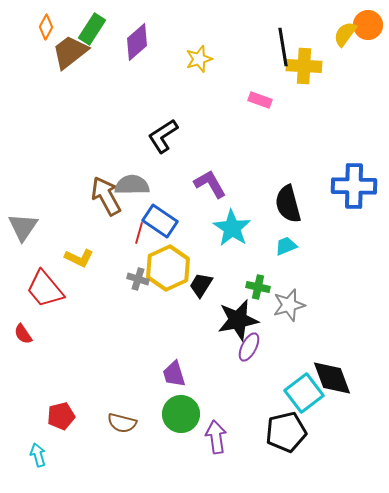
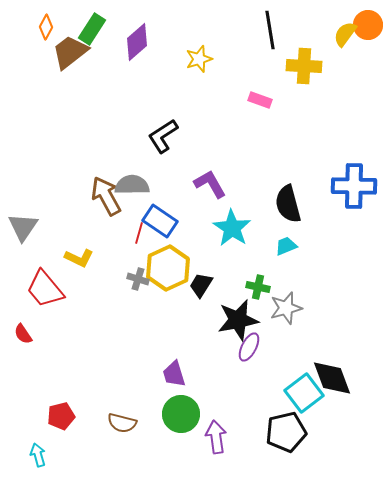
black line: moved 13 px left, 17 px up
gray star: moved 3 px left, 3 px down
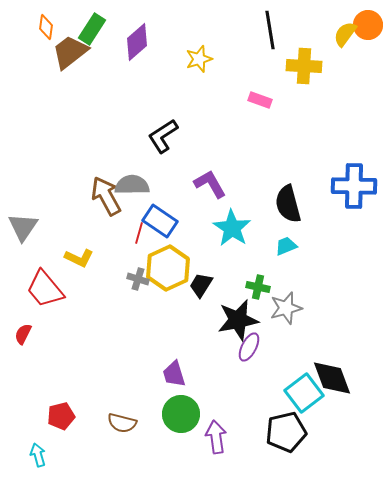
orange diamond: rotated 20 degrees counterclockwise
red semicircle: rotated 60 degrees clockwise
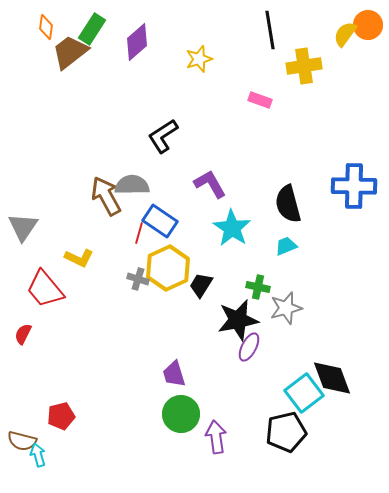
yellow cross: rotated 12 degrees counterclockwise
brown semicircle: moved 100 px left, 18 px down
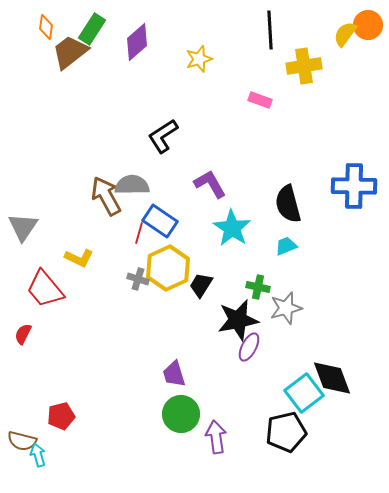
black line: rotated 6 degrees clockwise
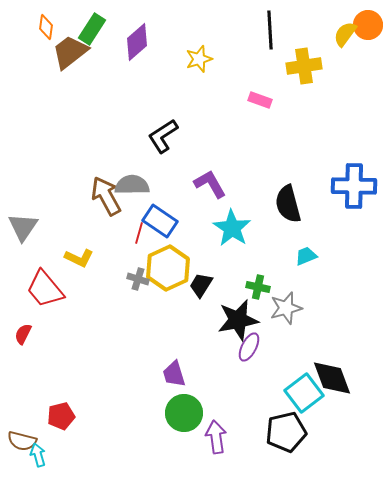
cyan trapezoid: moved 20 px right, 10 px down
green circle: moved 3 px right, 1 px up
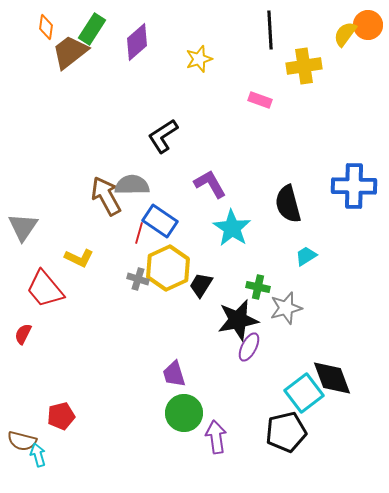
cyan trapezoid: rotated 10 degrees counterclockwise
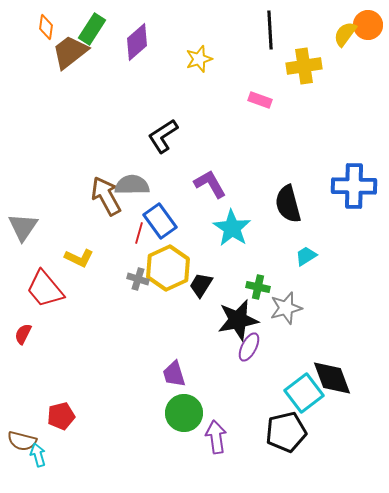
blue rectangle: rotated 20 degrees clockwise
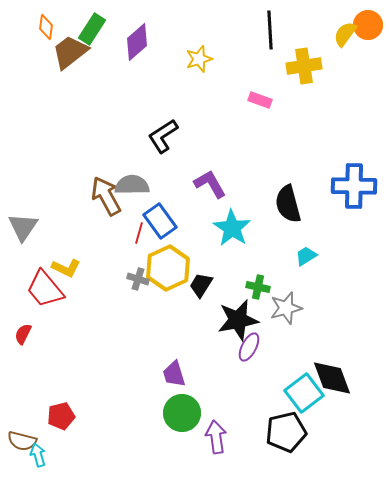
yellow L-shape: moved 13 px left, 10 px down
green circle: moved 2 px left
